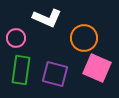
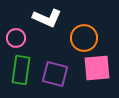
pink square: rotated 28 degrees counterclockwise
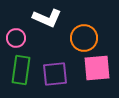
purple square: rotated 20 degrees counterclockwise
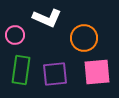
pink circle: moved 1 px left, 3 px up
pink square: moved 4 px down
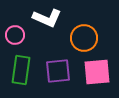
purple square: moved 3 px right, 3 px up
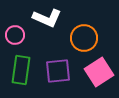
pink square: moved 2 px right; rotated 28 degrees counterclockwise
